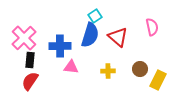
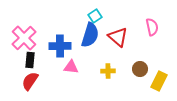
yellow rectangle: moved 1 px right, 1 px down
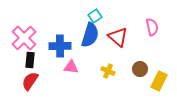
yellow cross: rotated 24 degrees clockwise
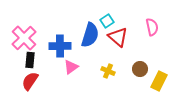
cyan square: moved 12 px right, 5 px down
pink triangle: rotated 42 degrees counterclockwise
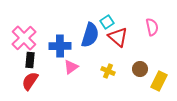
cyan square: moved 1 px down
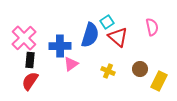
pink triangle: moved 3 px up
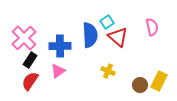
blue semicircle: rotated 20 degrees counterclockwise
black rectangle: rotated 28 degrees clockwise
pink triangle: moved 13 px left, 7 px down
brown circle: moved 16 px down
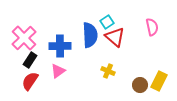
red triangle: moved 3 px left
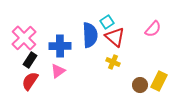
pink semicircle: moved 1 px right, 2 px down; rotated 54 degrees clockwise
yellow cross: moved 5 px right, 9 px up
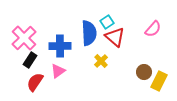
blue semicircle: moved 1 px left, 2 px up
yellow cross: moved 12 px left, 1 px up; rotated 24 degrees clockwise
red semicircle: moved 5 px right, 1 px down
brown circle: moved 4 px right, 13 px up
